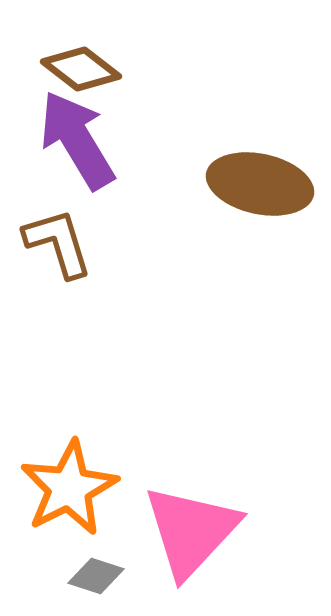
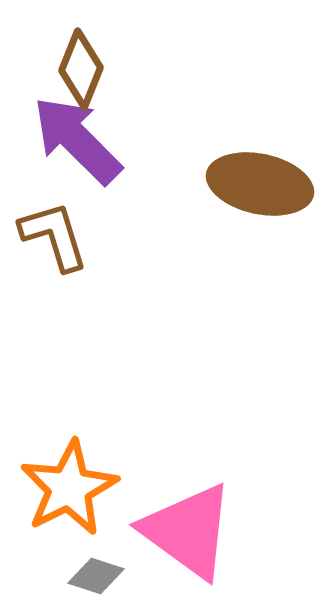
brown diamond: rotated 74 degrees clockwise
purple arrow: rotated 14 degrees counterclockwise
brown L-shape: moved 4 px left, 7 px up
pink triangle: moved 3 px left; rotated 37 degrees counterclockwise
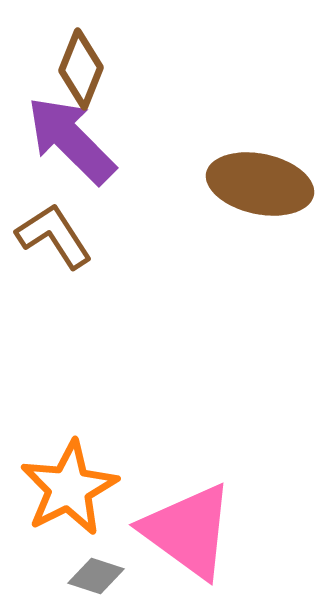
purple arrow: moved 6 px left
brown L-shape: rotated 16 degrees counterclockwise
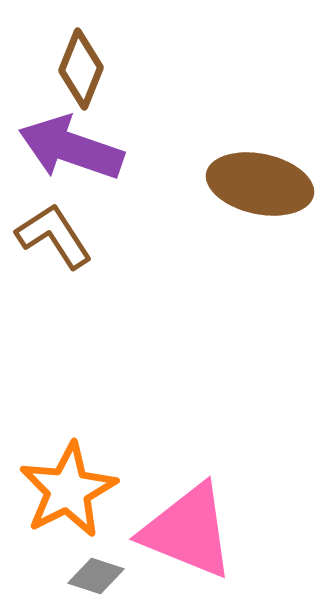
purple arrow: moved 8 px down; rotated 26 degrees counterclockwise
orange star: moved 1 px left, 2 px down
pink triangle: rotated 14 degrees counterclockwise
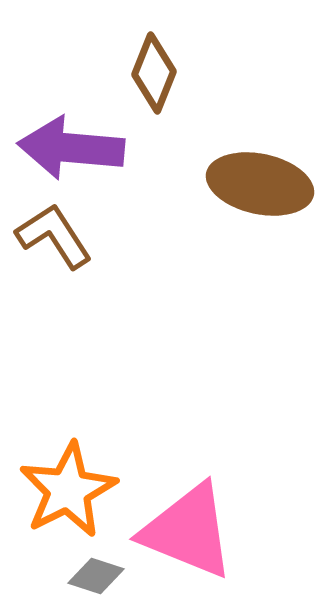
brown diamond: moved 73 px right, 4 px down
purple arrow: rotated 14 degrees counterclockwise
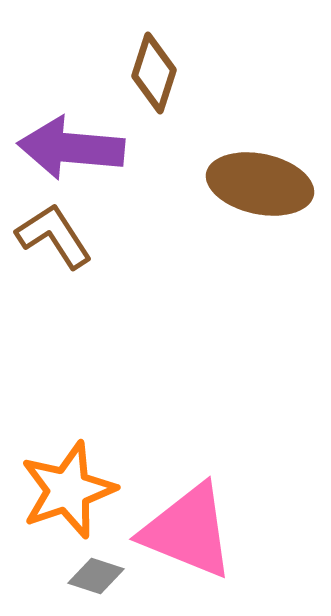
brown diamond: rotated 4 degrees counterclockwise
orange star: rotated 8 degrees clockwise
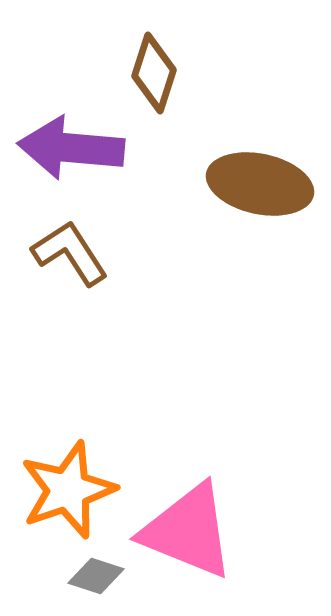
brown L-shape: moved 16 px right, 17 px down
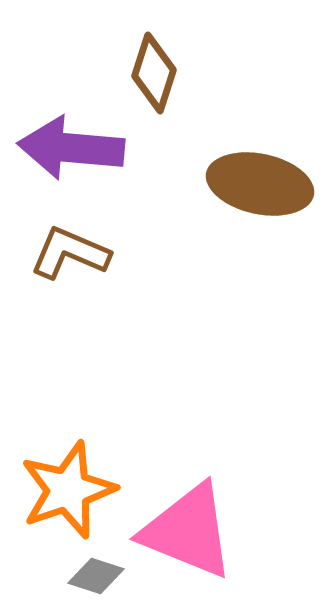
brown L-shape: rotated 34 degrees counterclockwise
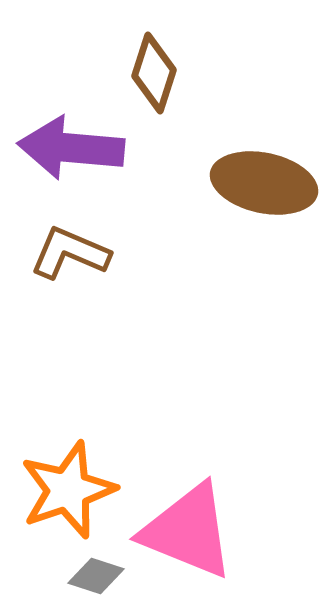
brown ellipse: moved 4 px right, 1 px up
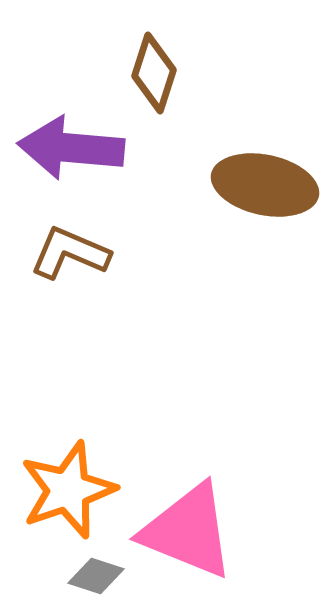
brown ellipse: moved 1 px right, 2 px down
